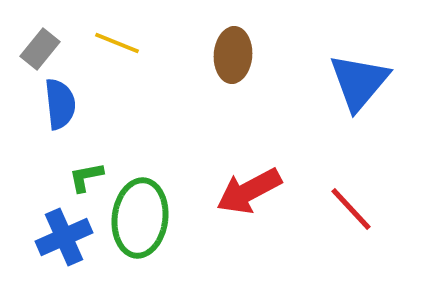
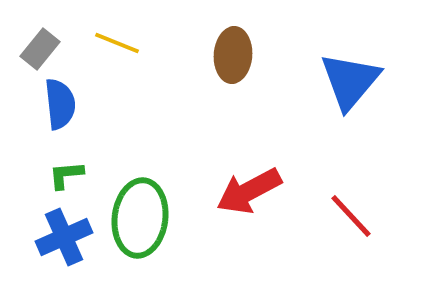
blue triangle: moved 9 px left, 1 px up
green L-shape: moved 20 px left, 2 px up; rotated 6 degrees clockwise
red line: moved 7 px down
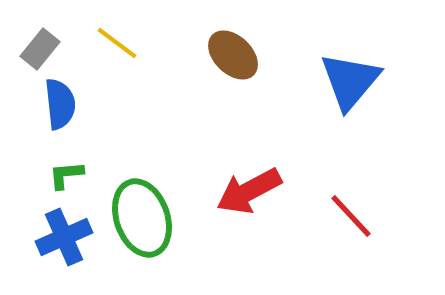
yellow line: rotated 15 degrees clockwise
brown ellipse: rotated 50 degrees counterclockwise
green ellipse: moved 2 px right; rotated 26 degrees counterclockwise
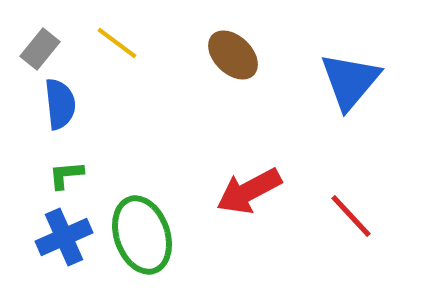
green ellipse: moved 17 px down
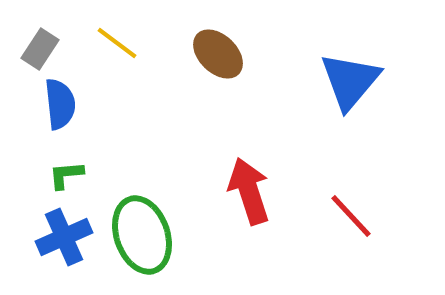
gray rectangle: rotated 6 degrees counterclockwise
brown ellipse: moved 15 px left, 1 px up
red arrow: rotated 100 degrees clockwise
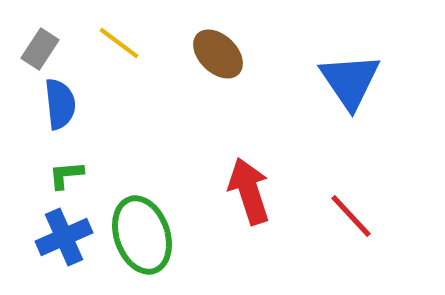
yellow line: moved 2 px right
blue triangle: rotated 14 degrees counterclockwise
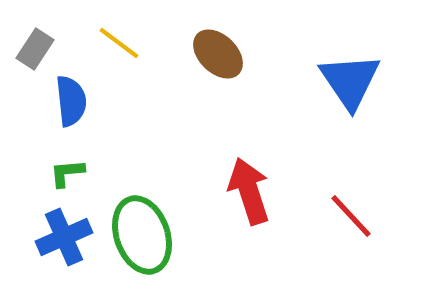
gray rectangle: moved 5 px left
blue semicircle: moved 11 px right, 3 px up
green L-shape: moved 1 px right, 2 px up
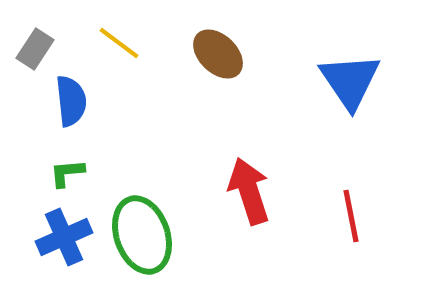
red line: rotated 32 degrees clockwise
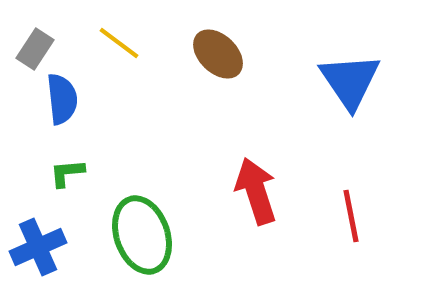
blue semicircle: moved 9 px left, 2 px up
red arrow: moved 7 px right
blue cross: moved 26 px left, 10 px down
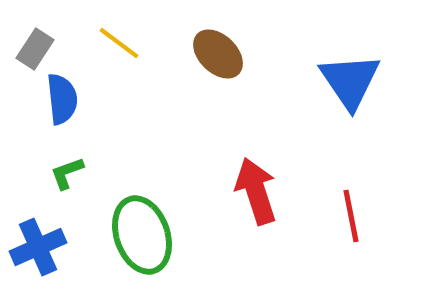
green L-shape: rotated 15 degrees counterclockwise
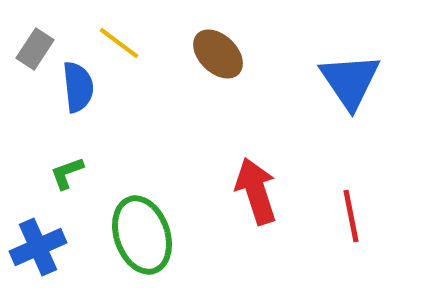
blue semicircle: moved 16 px right, 12 px up
